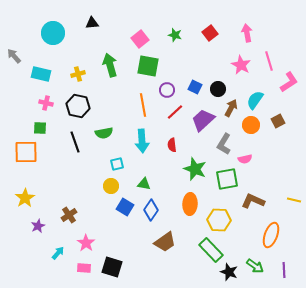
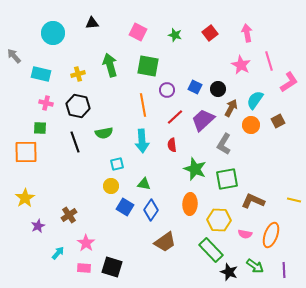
pink square at (140, 39): moved 2 px left, 7 px up; rotated 24 degrees counterclockwise
red line at (175, 112): moved 5 px down
pink semicircle at (245, 159): moved 75 px down; rotated 24 degrees clockwise
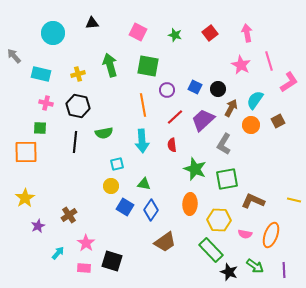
black line at (75, 142): rotated 25 degrees clockwise
black square at (112, 267): moved 6 px up
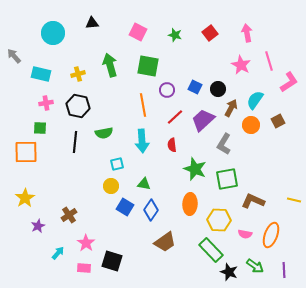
pink cross at (46, 103): rotated 24 degrees counterclockwise
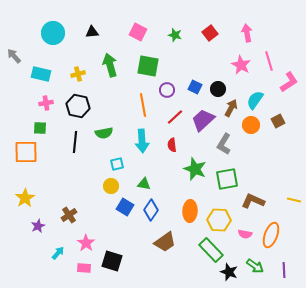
black triangle at (92, 23): moved 9 px down
orange ellipse at (190, 204): moved 7 px down
